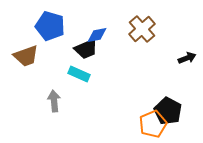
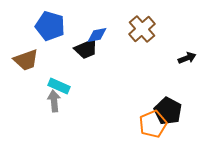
brown trapezoid: moved 4 px down
cyan rectangle: moved 20 px left, 12 px down
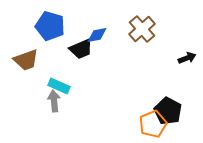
black trapezoid: moved 5 px left
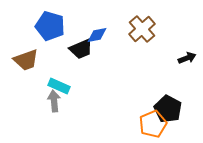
black pentagon: moved 2 px up
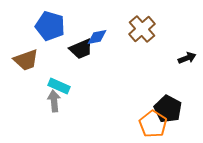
blue diamond: moved 2 px down
orange pentagon: rotated 16 degrees counterclockwise
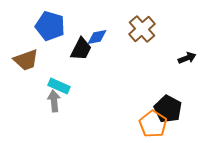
black trapezoid: rotated 40 degrees counterclockwise
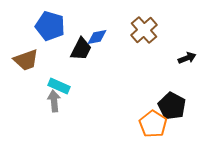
brown cross: moved 2 px right, 1 px down
black pentagon: moved 4 px right, 3 px up
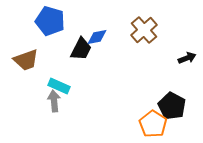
blue pentagon: moved 5 px up
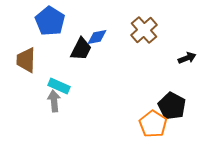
blue pentagon: rotated 16 degrees clockwise
brown trapezoid: rotated 112 degrees clockwise
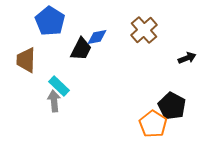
cyan rectangle: rotated 20 degrees clockwise
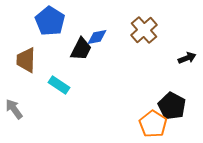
cyan rectangle: moved 1 px up; rotated 10 degrees counterclockwise
gray arrow: moved 40 px left, 8 px down; rotated 30 degrees counterclockwise
